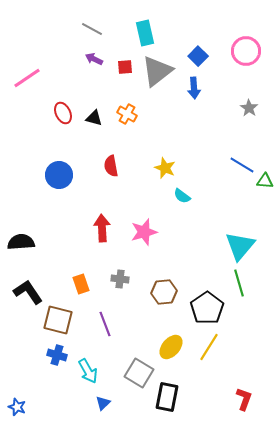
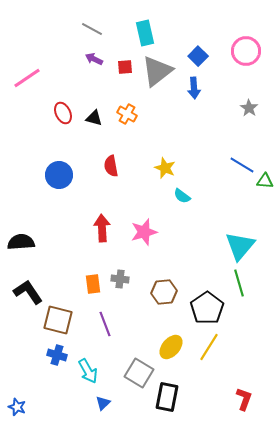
orange rectangle: moved 12 px right; rotated 12 degrees clockwise
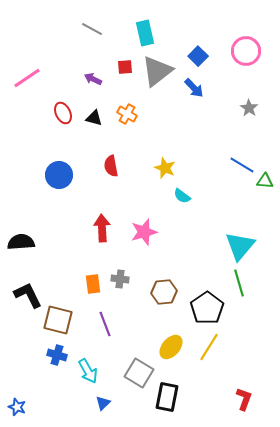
purple arrow: moved 1 px left, 20 px down
blue arrow: rotated 40 degrees counterclockwise
black L-shape: moved 3 px down; rotated 8 degrees clockwise
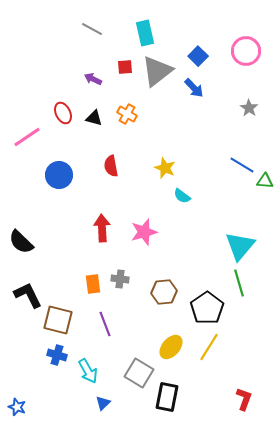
pink line: moved 59 px down
black semicircle: rotated 132 degrees counterclockwise
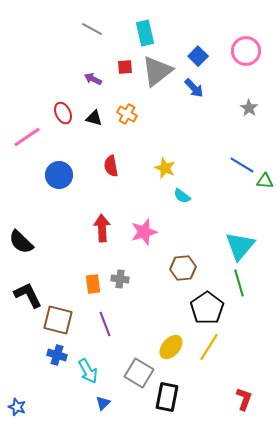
brown hexagon: moved 19 px right, 24 px up
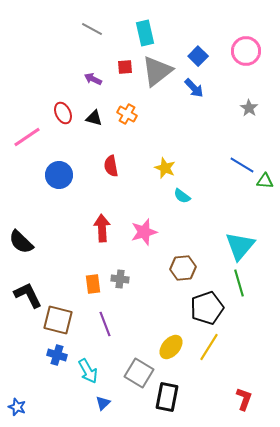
black pentagon: rotated 16 degrees clockwise
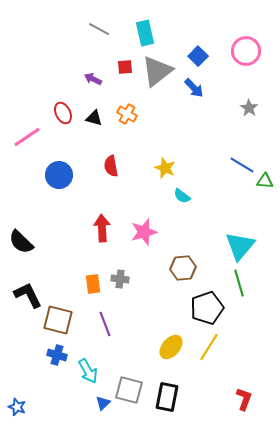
gray line: moved 7 px right
gray square: moved 10 px left, 17 px down; rotated 16 degrees counterclockwise
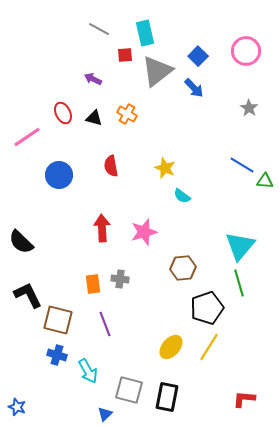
red square: moved 12 px up
red L-shape: rotated 105 degrees counterclockwise
blue triangle: moved 2 px right, 11 px down
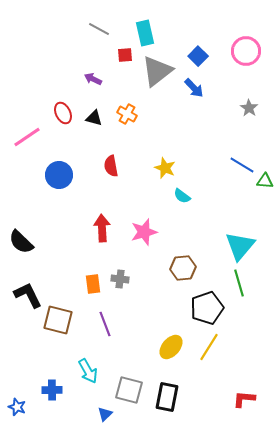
blue cross: moved 5 px left, 35 px down; rotated 18 degrees counterclockwise
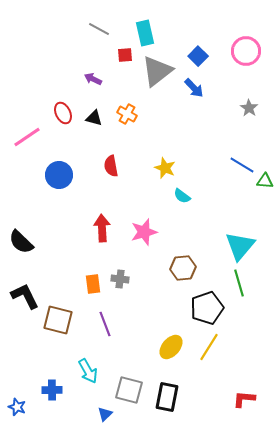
black L-shape: moved 3 px left, 1 px down
